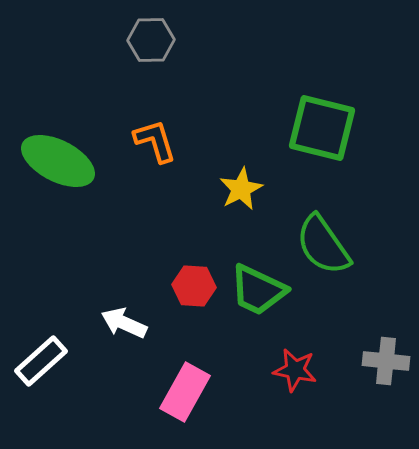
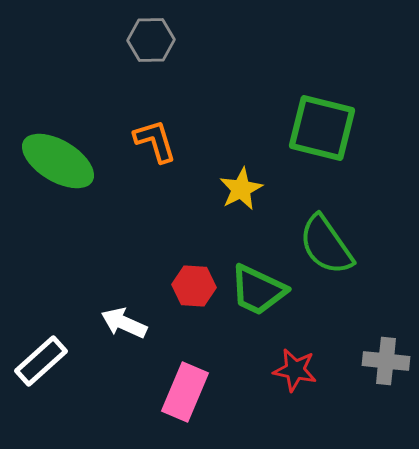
green ellipse: rotated 4 degrees clockwise
green semicircle: moved 3 px right
pink rectangle: rotated 6 degrees counterclockwise
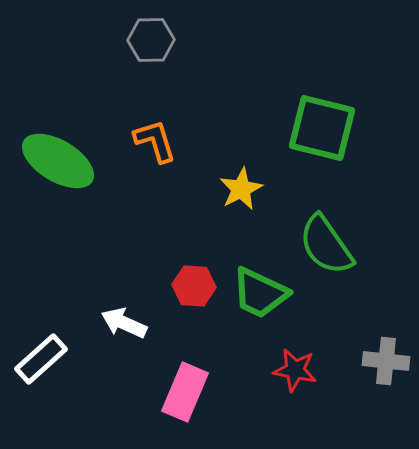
green trapezoid: moved 2 px right, 3 px down
white rectangle: moved 2 px up
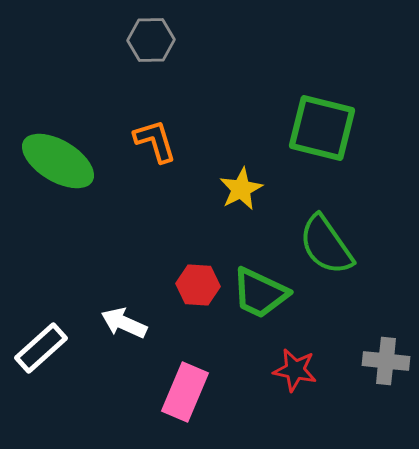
red hexagon: moved 4 px right, 1 px up
white rectangle: moved 11 px up
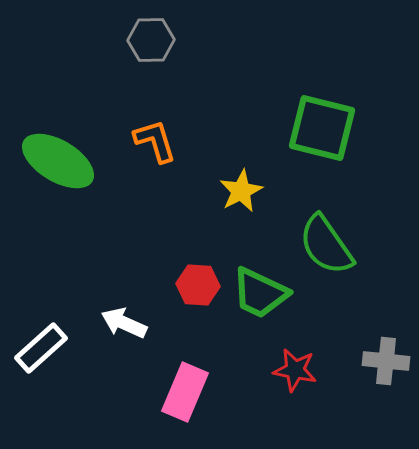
yellow star: moved 2 px down
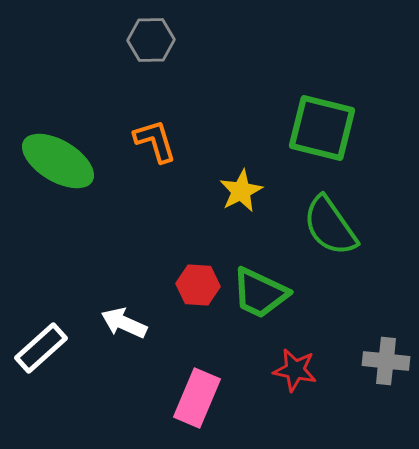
green semicircle: moved 4 px right, 19 px up
pink rectangle: moved 12 px right, 6 px down
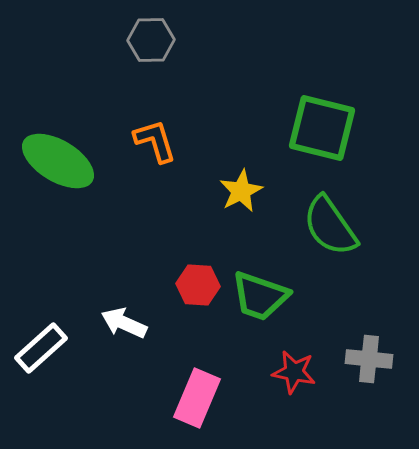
green trapezoid: moved 3 px down; rotated 6 degrees counterclockwise
gray cross: moved 17 px left, 2 px up
red star: moved 1 px left, 2 px down
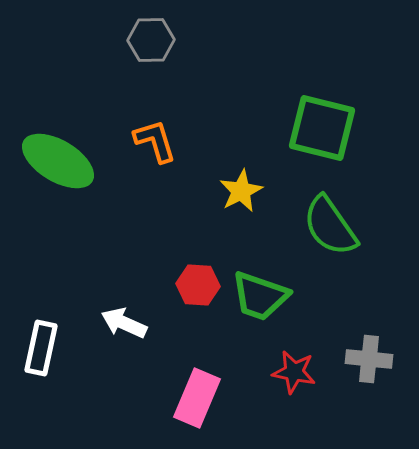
white rectangle: rotated 36 degrees counterclockwise
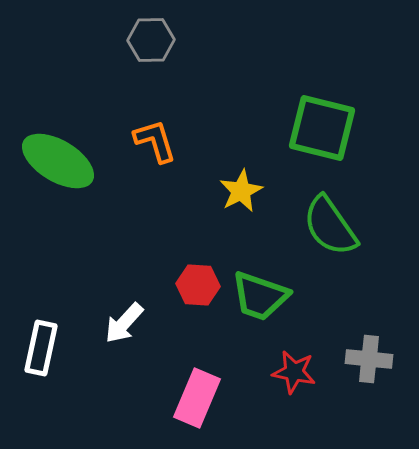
white arrow: rotated 72 degrees counterclockwise
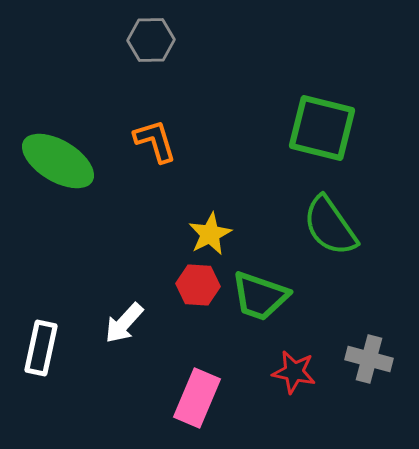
yellow star: moved 31 px left, 43 px down
gray cross: rotated 9 degrees clockwise
